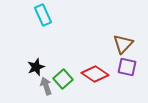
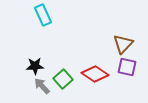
black star: moved 1 px left, 1 px up; rotated 18 degrees clockwise
gray arrow: moved 4 px left; rotated 24 degrees counterclockwise
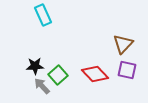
purple square: moved 3 px down
red diamond: rotated 12 degrees clockwise
green square: moved 5 px left, 4 px up
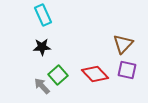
black star: moved 7 px right, 19 px up
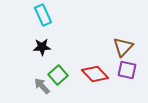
brown triangle: moved 3 px down
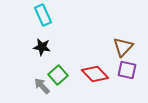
black star: rotated 12 degrees clockwise
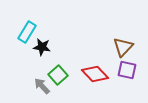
cyan rectangle: moved 16 px left, 17 px down; rotated 55 degrees clockwise
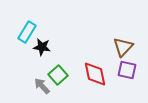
red diamond: rotated 32 degrees clockwise
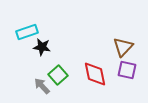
cyan rectangle: rotated 40 degrees clockwise
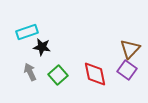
brown triangle: moved 7 px right, 2 px down
purple square: rotated 24 degrees clockwise
gray arrow: moved 12 px left, 14 px up; rotated 18 degrees clockwise
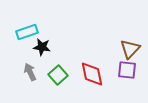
purple square: rotated 30 degrees counterclockwise
red diamond: moved 3 px left
